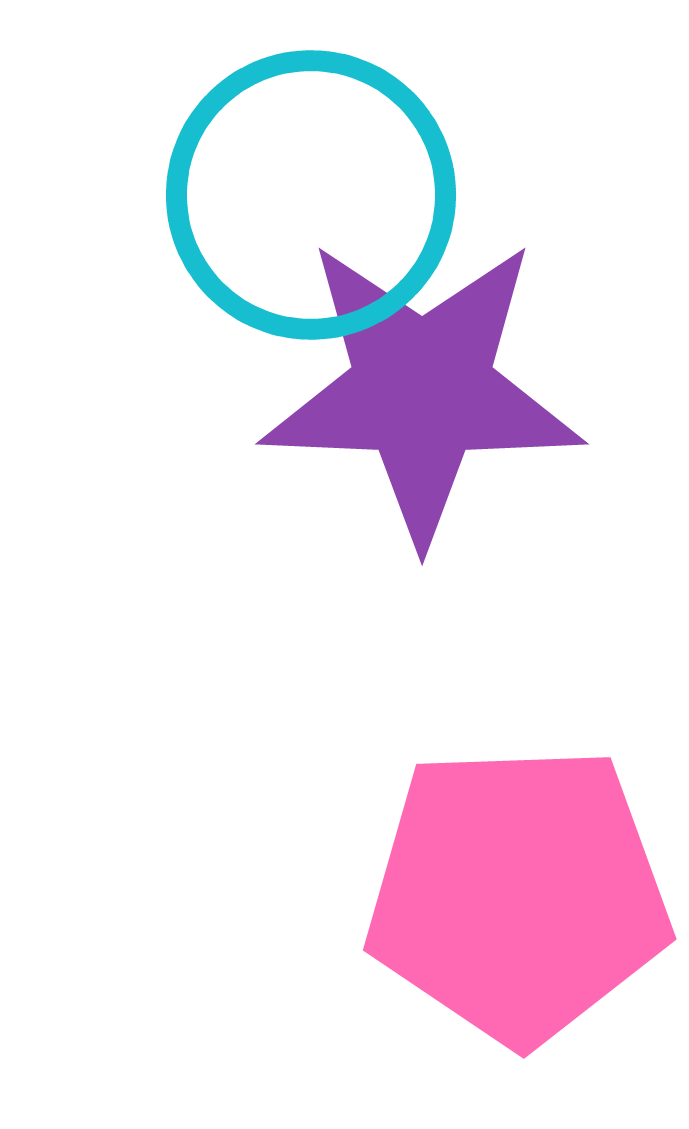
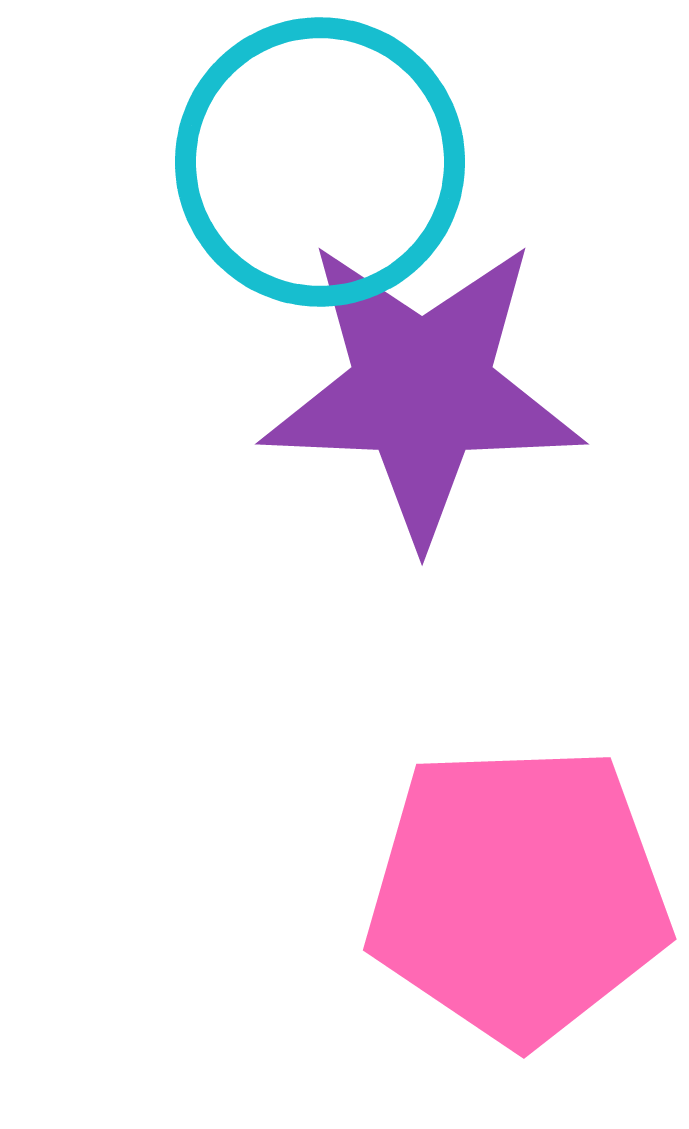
cyan circle: moved 9 px right, 33 px up
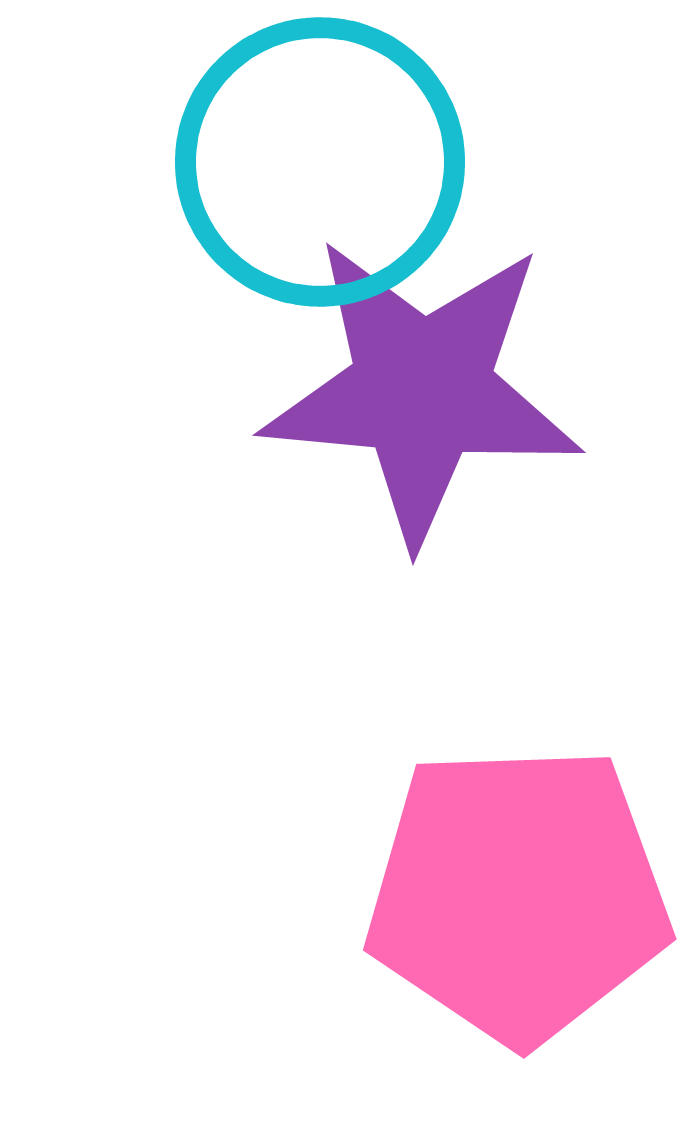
purple star: rotated 3 degrees clockwise
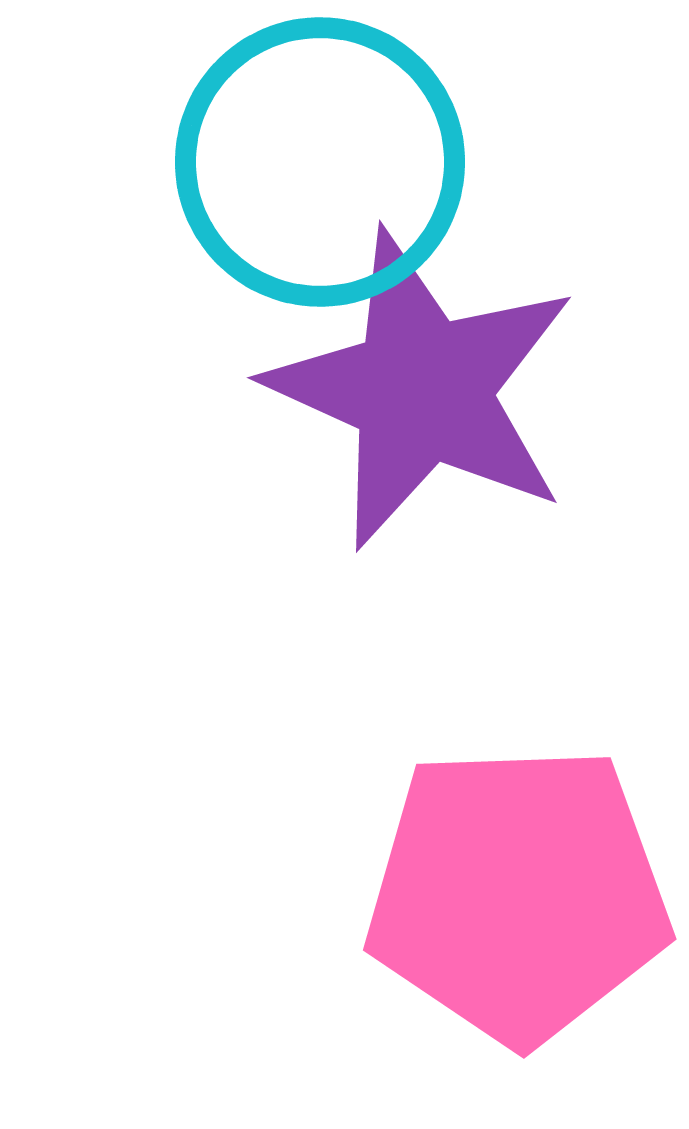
purple star: rotated 19 degrees clockwise
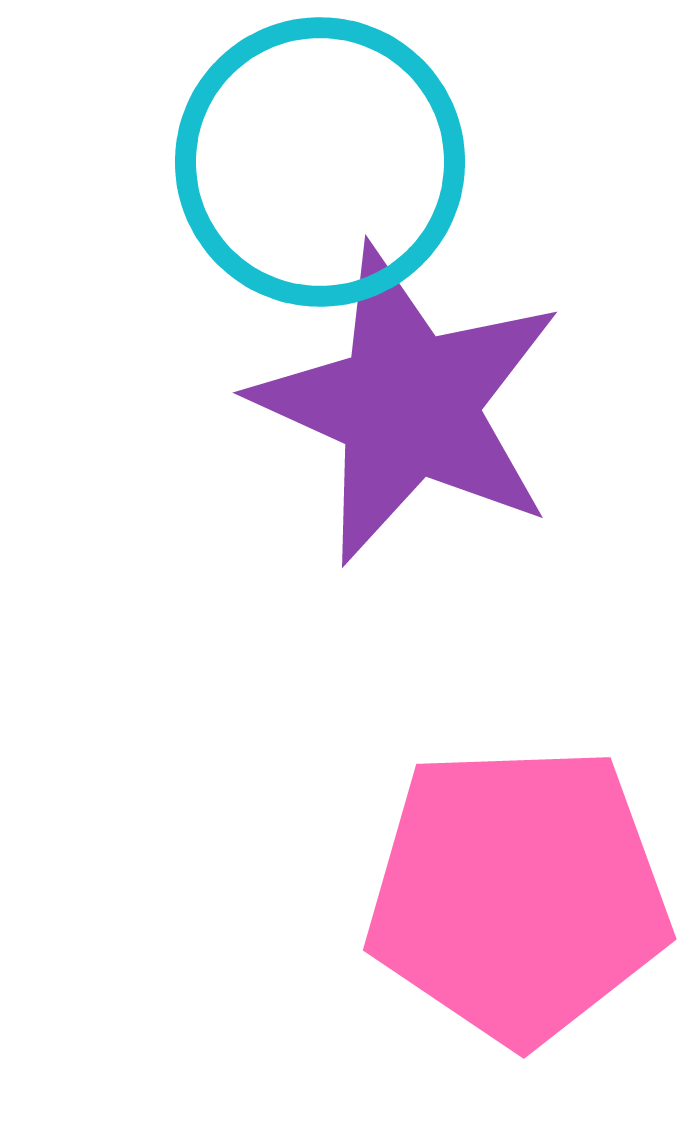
purple star: moved 14 px left, 15 px down
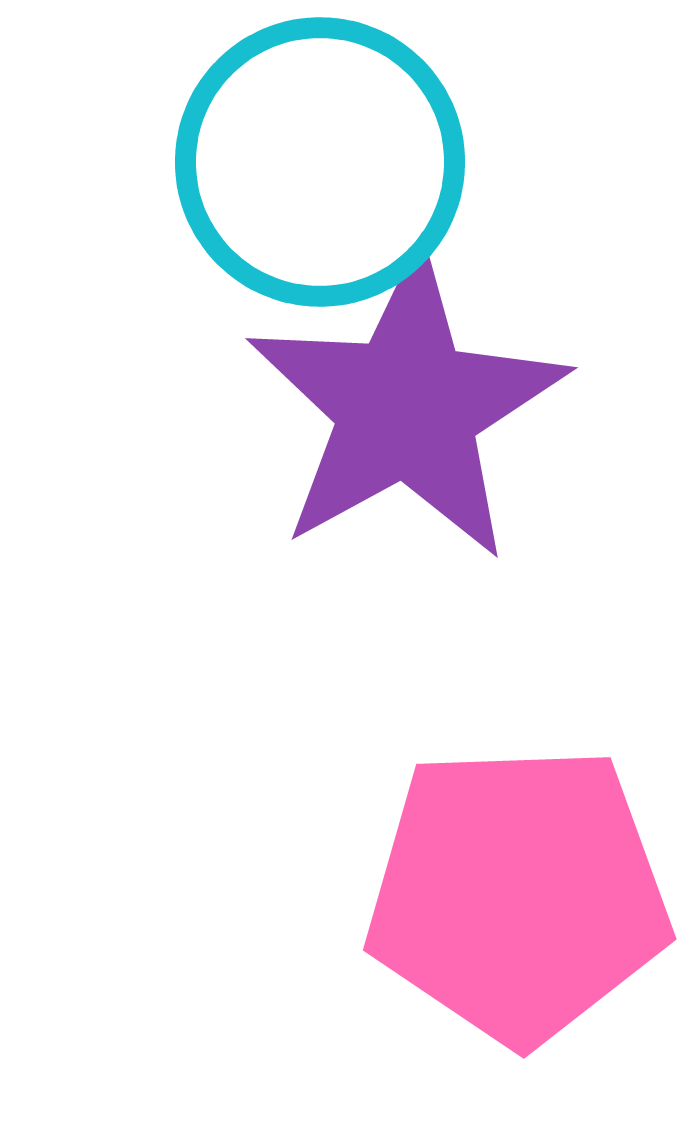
purple star: moved 1 px left, 2 px down; rotated 19 degrees clockwise
